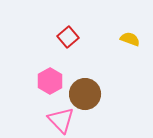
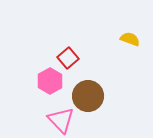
red square: moved 21 px down
brown circle: moved 3 px right, 2 px down
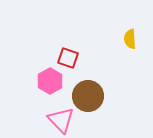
yellow semicircle: rotated 114 degrees counterclockwise
red square: rotated 30 degrees counterclockwise
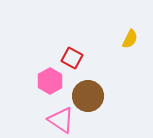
yellow semicircle: rotated 150 degrees counterclockwise
red square: moved 4 px right; rotated 10 degrees clockwise
pink triangle: rotated 12 degrees counterclockwise
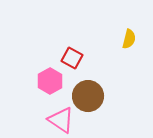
yellow semicircle: moved 1 px left; rotated 12 degrees counterclockwise
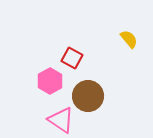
yellow semicircle: rotated 54 degrees counterclockwise
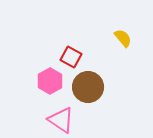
yellow semicircle: moved 6 px left, 1 px up
red square: moved 1 px left, 1 px up
brown circle: moved 9 px up
